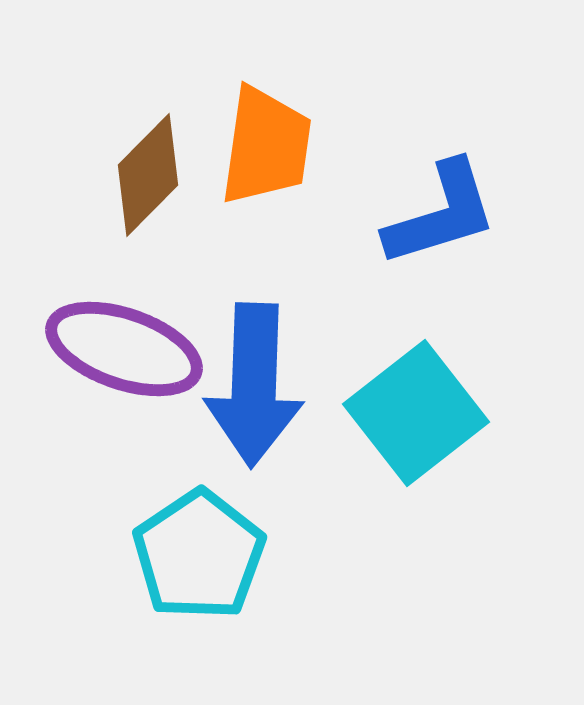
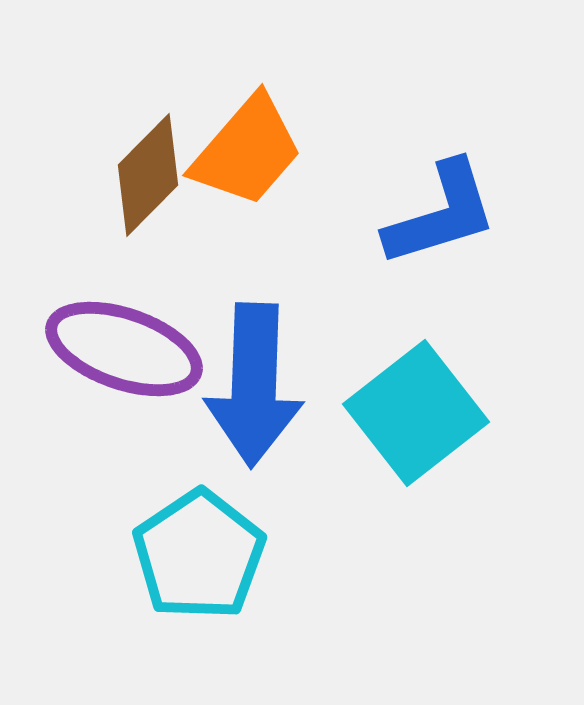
orange trapezoid: moved 19 px left, 5 px down; rotated 33 degrees clockwise
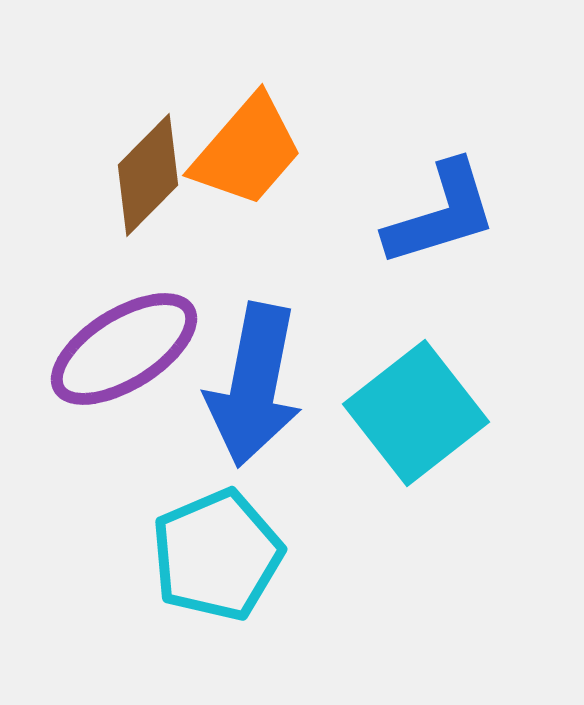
purple ellipse: rotated 51 degrees counterclockwise
blue arrow: rotated 9 degrees clockwise
cyan pentagon: moved 18 px right; rotated 11 degrees clockwise
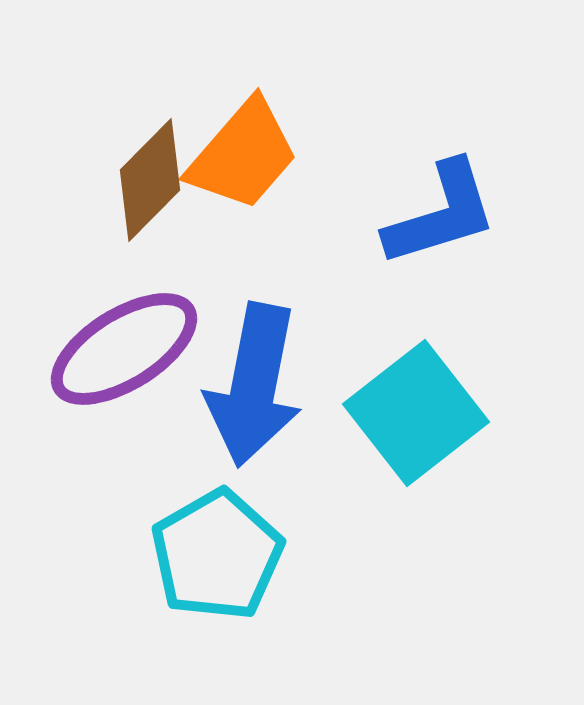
orange trapezoid: moved 4 px left, 4 px down
brown diamond: moved 2 px right, 5 px down
cyan pentagon: rotated 7 degrees counterclockwise
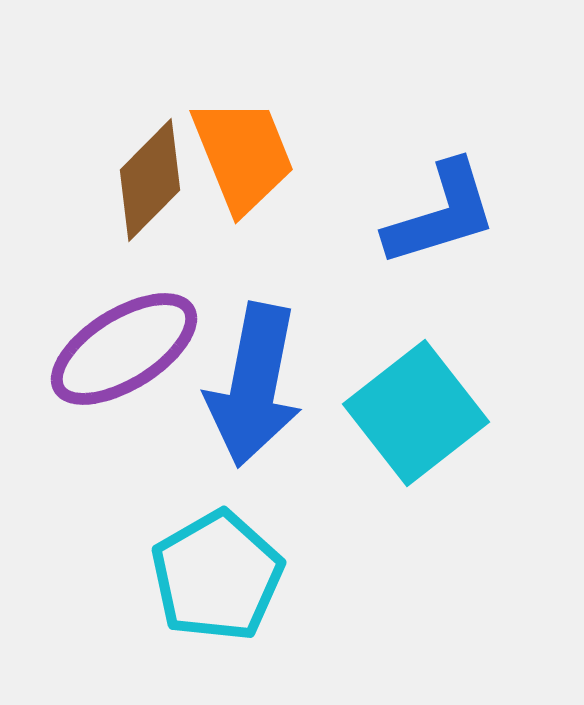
orange trapezoid: rotated 63 degrees counterclockwise
cyan pentagon: moved 21 px down
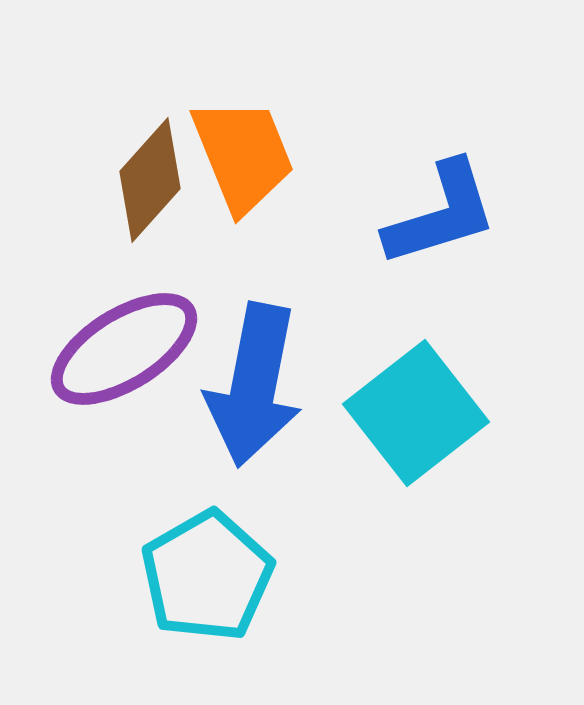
brown diamond: rotated 3 degrees counterclockwise
cyan pentagon: moved 10 px left
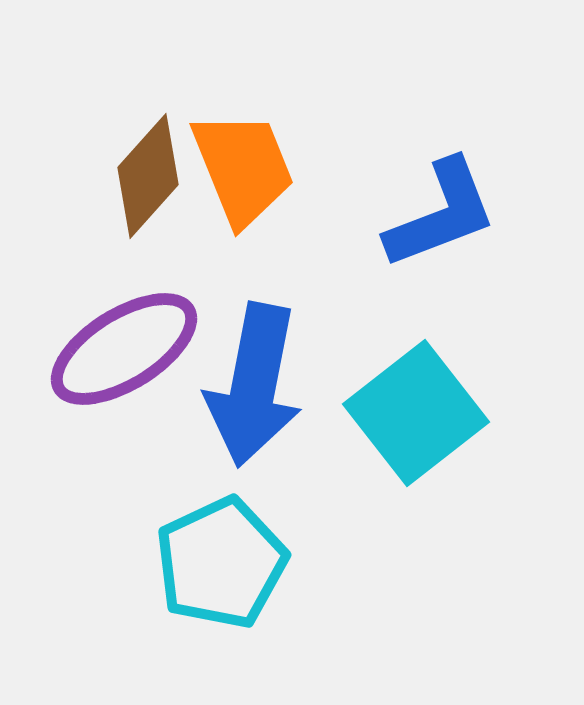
orange trapezoid: moved 13 px down
brown diamond: moved 2 px left, 4 px up
blue L-shape: rotated 4 degrees counterclockwise
cyan pentagon: moved 14 px right, 13 px up; rotated 5 degrees clockwise
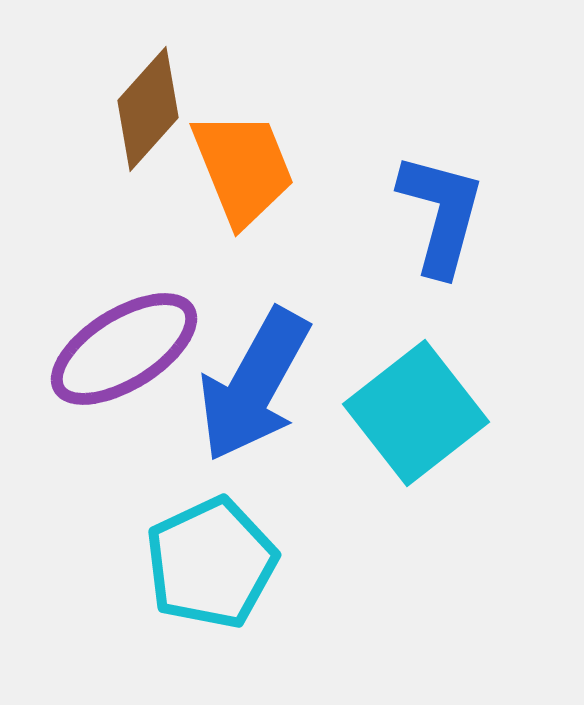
brown diamond: moved 67 px up
blue L-shape: rotated 54 degrees counterclockwise
blue arrow: rotated 18 degrees clockwise
cyan pentagon: moved 10 px left
